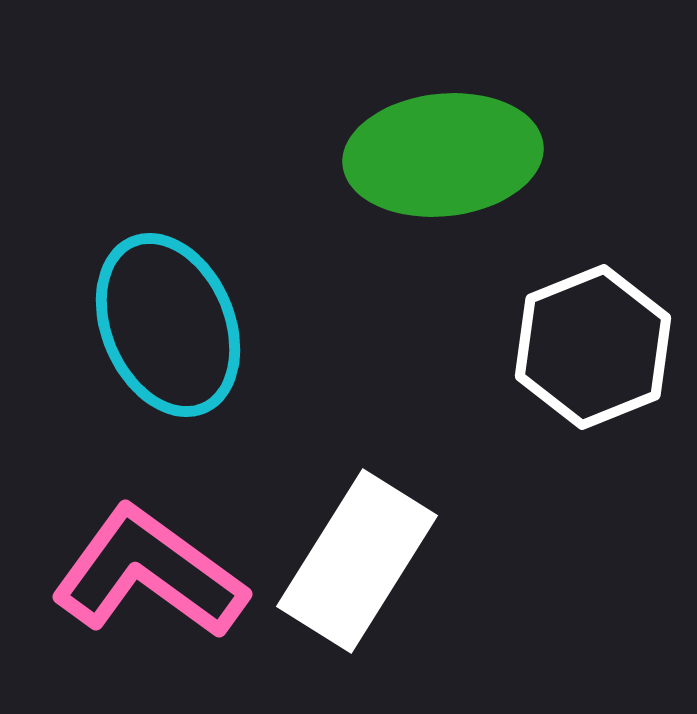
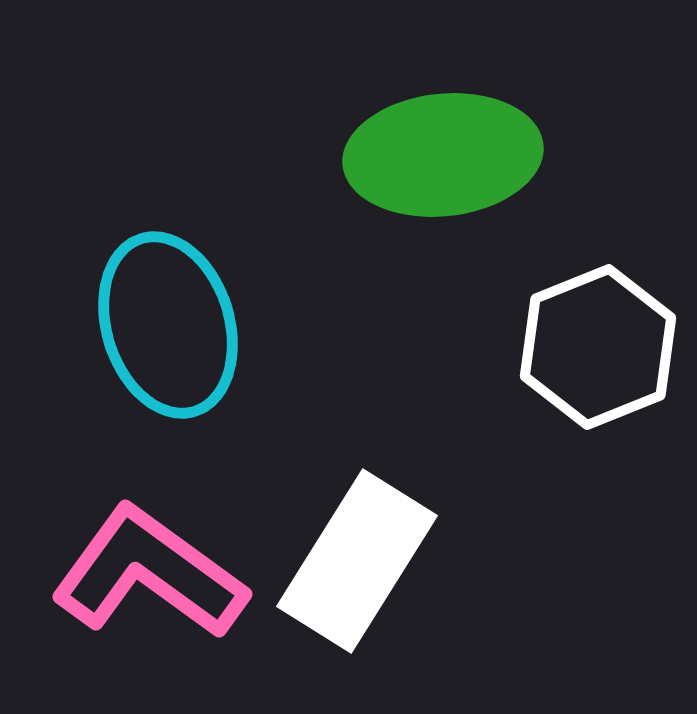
cyan ellipse: rotated 6 degrees clockwise
white hexagon: moved 5 px right
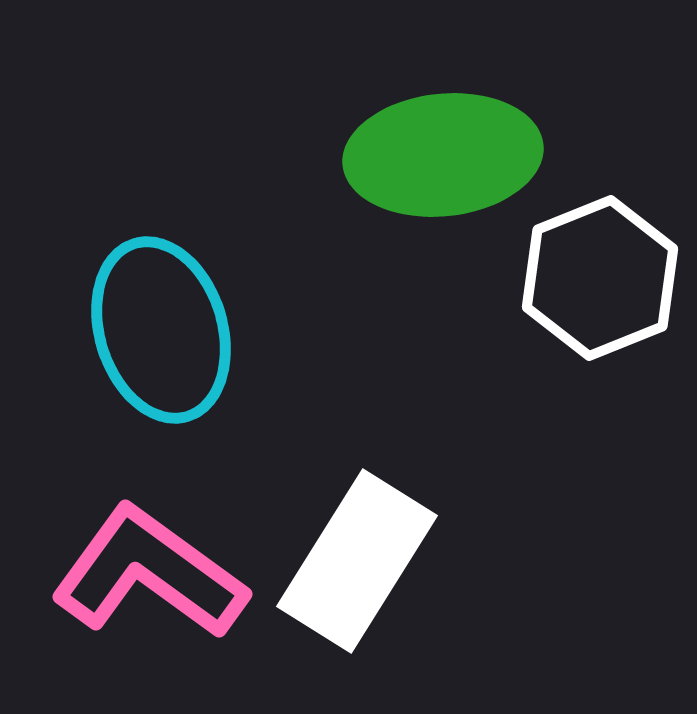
cyan ellipse: moved 7 px left, 5 px down
white hexagon: moved 2 px right, 69 px up
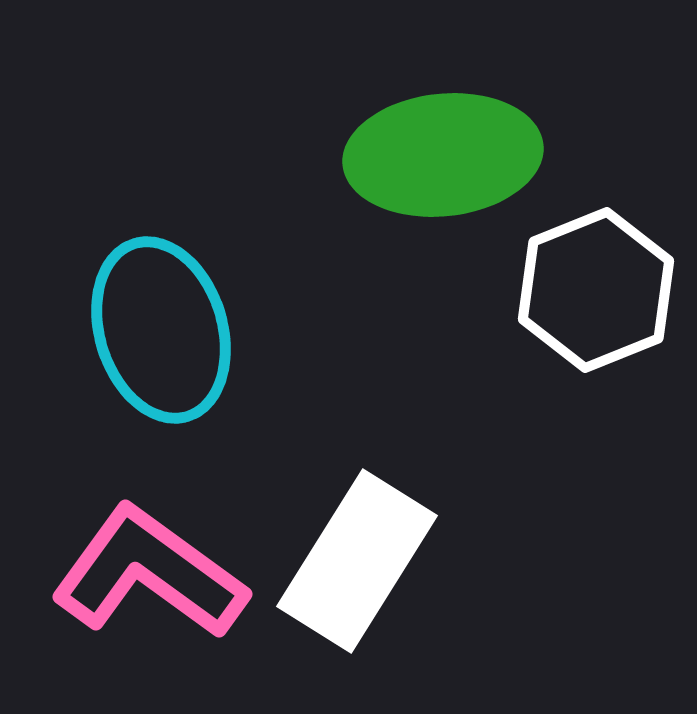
white hexagon: moved 4 px left, 12 px down
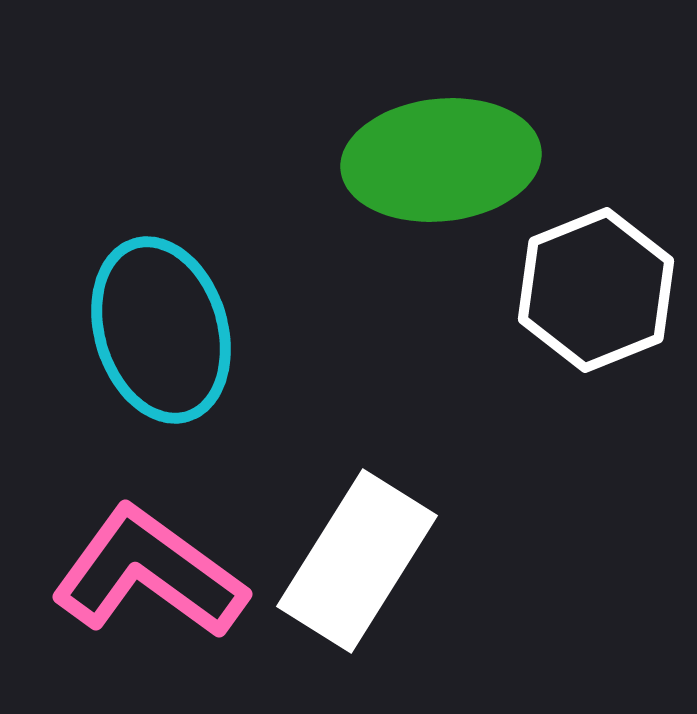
green ellipse: moved 2 px left, 5 px down
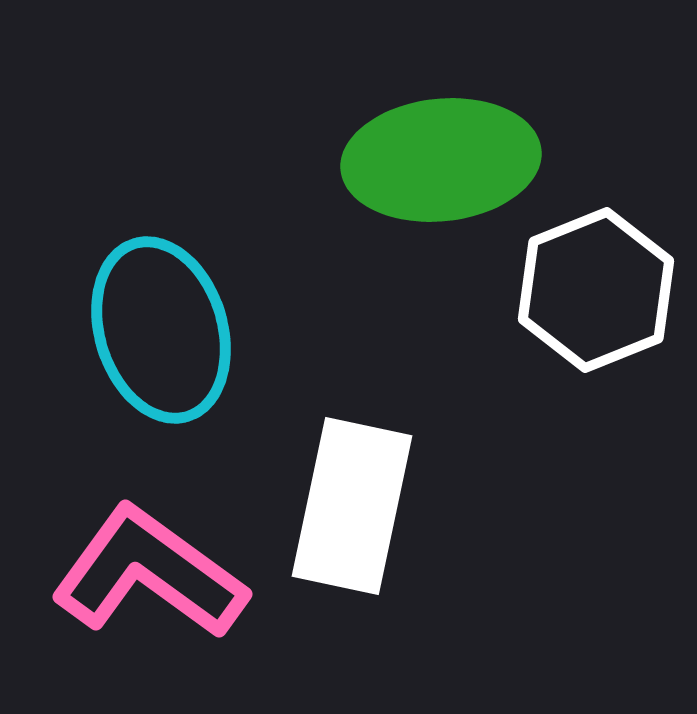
white rectangle: moved 5 px left, 55 px up; rotated 20 degrees counterclockwise
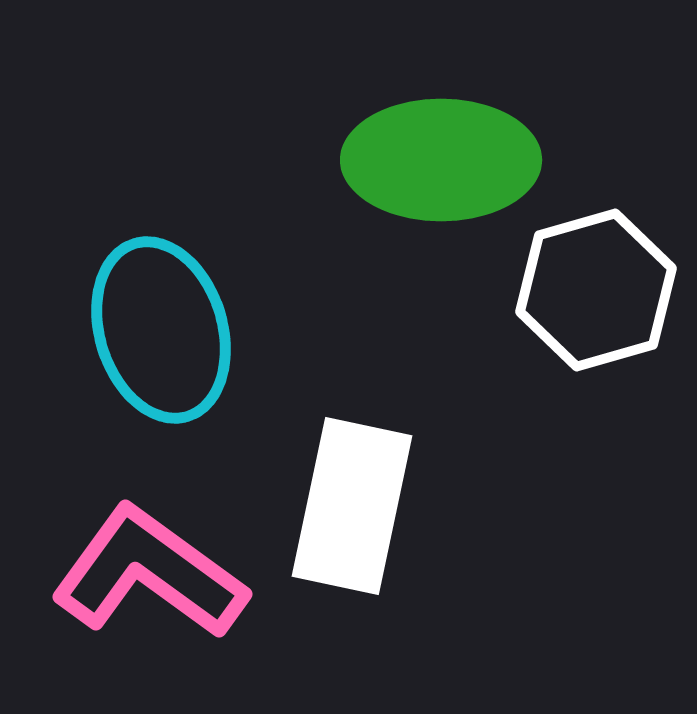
green ellipse: rotated 6 degrees clockwise
white hexagon: rotated 6 degrees clockwise
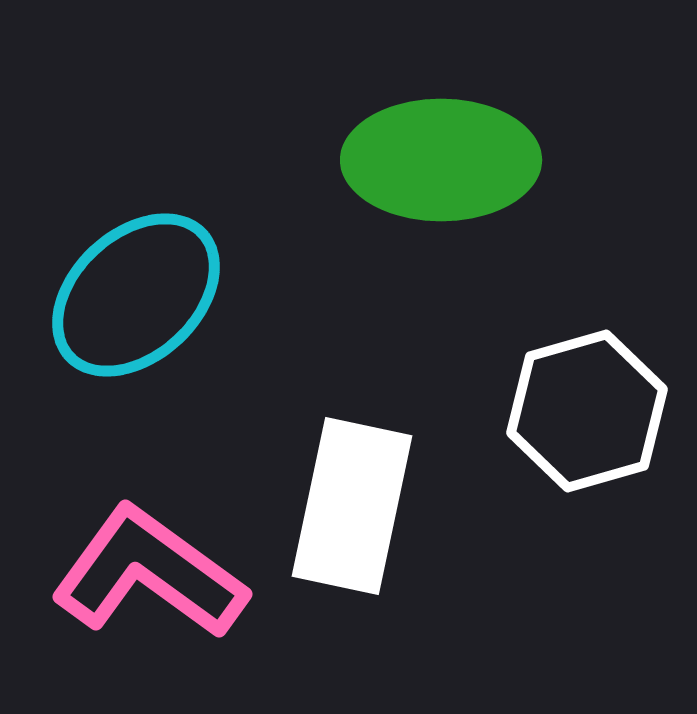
white hexagon: moved 9 px left, 121 px down
cyan ellipse: moved 25 px left, 35 px up; rotated 64 degrees clockwise
